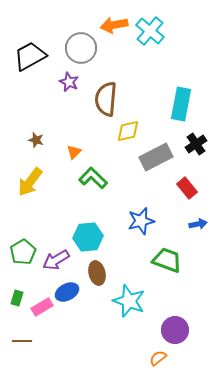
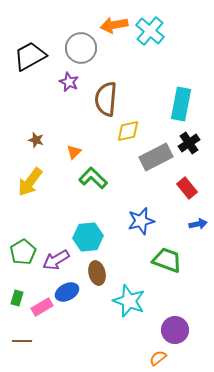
black cross: moved 7 px left, 1 px up
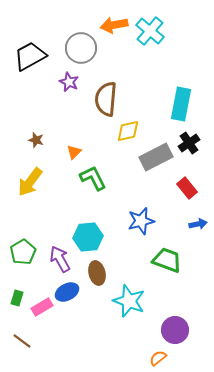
green L-shape: rotated 20 degrees clockwise
purple arrow: moved 4 px right, 1 px up; rotated 92 degrees clockwise
brown line: rotated 36 degrees clockwise
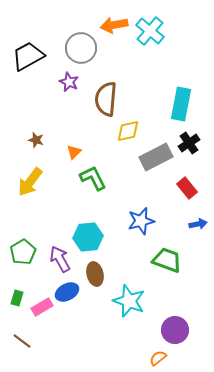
black trapezoid: moved 2 px left
brown ellipse: moved 2 px left, 1 px down
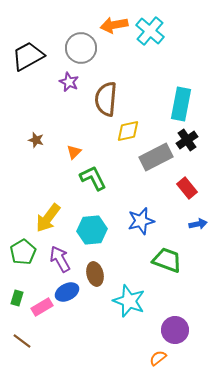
black cross: moved 2 px left, 3 px up
yellow arrow: moved 18 px right, 36 px down
cyan hexagon: moved 4 px right, 7 px up
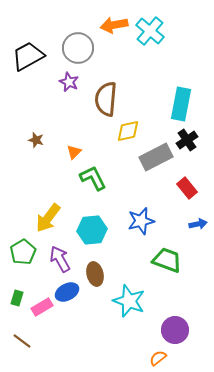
gray circle: moved 3 px left
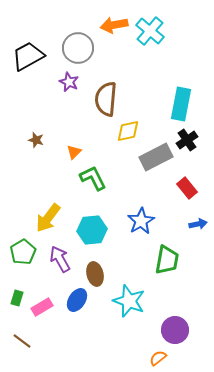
blue star: rotated 16 degrees counterclockwise
green trapezoid: rotated 80 degrees clockwise
blue ellipse: moved 10 px right, 8 px down; rotated 30 degrees counterclockwise
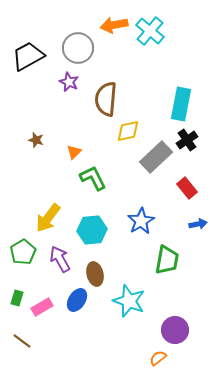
gray rectangle: rotated 16 degrees counterclockwise
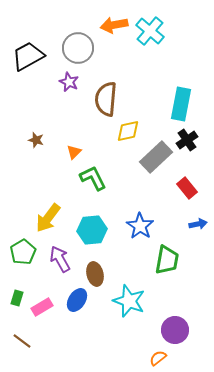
blue star: moved 1 px left, 5 px down; rotated 8 degrees counterclockwise
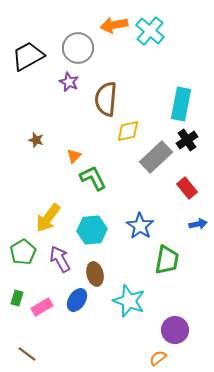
orange triangle: moved 4 px down
brown line: moved 5 px right, 13 px down
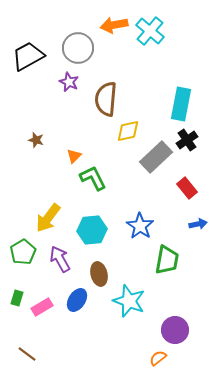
brown ellipse: moved 4 px right
